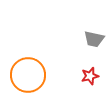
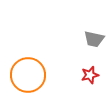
red star: moved 1 px up
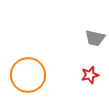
gray trapezoid: moved 1 px right, 1 px up
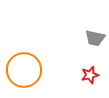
orange circle: moved 4 px left, 5 px up
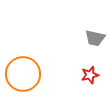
orange circle: moved 1 px left, 4 px down
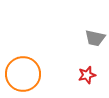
red star: moved 3 px left
